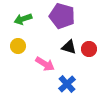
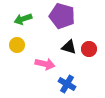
yellow circle: moved 1 px left, 1 px up
pink arrow: rotated 18 degrees counterclockwise
blue cross: rotated 18 degrees counterclockwise
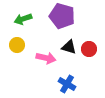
pink arrow: moved 1 px right, 6 px up
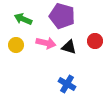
green arrow: rotated 42 degrees clockwise
yellow circle: moved 1 px left
red circle: moved 6 px right, 8 px up
pink arrow: moved 15 px up
